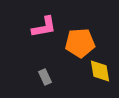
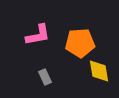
pink L-shape: moved 6 px left, 8 px down
yellow diamond: moved 1 px left
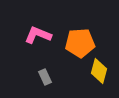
pink L-shape: rotated 148 degrees counterclockwise
yellow diamond: rotated 25 degrees clockwise
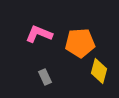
pink L-shape: moved 1 px right, 1 px up
